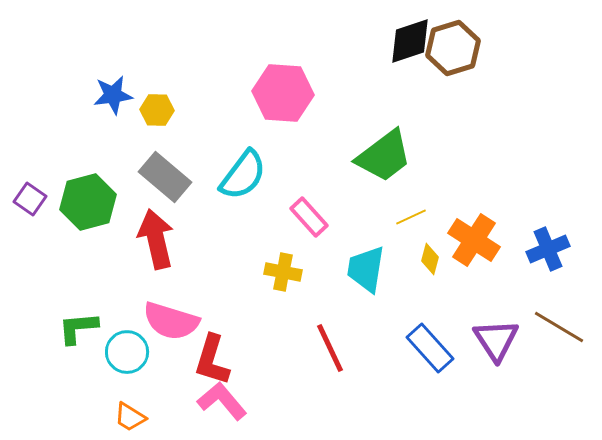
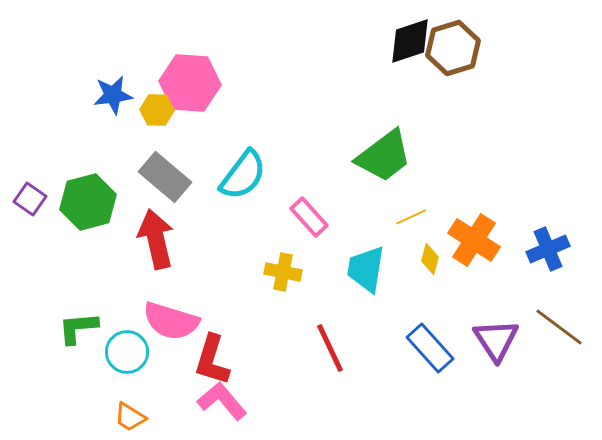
pink hexagon: moved 93 px left, 10 px up
brown line: rotated 6 degrees clockwise
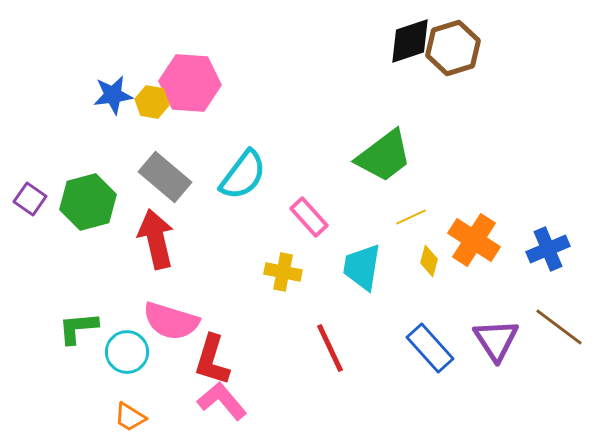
yellow hexagon: moved 5 px left, 8 px up; rotated 8 degrees clockwise
yellow diamond: moved 1 px left, 2 px down
cyan trapezoid: moved 4 px left, 2 px up
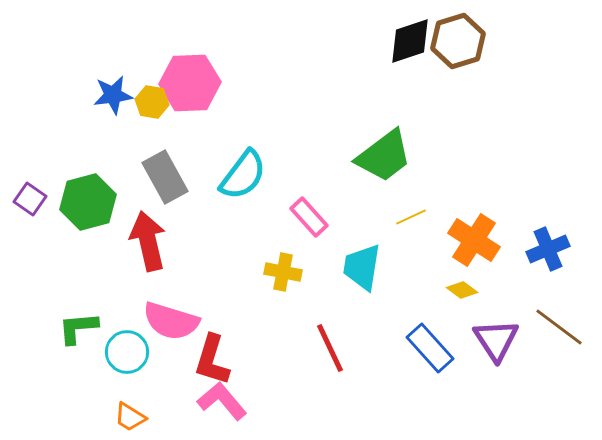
brown hexagon: moved 5 px right, 7 px up
pink hexagon: rotated 6 degrees counterclockwise
gray rectangle: rotated 21 degrees clockwise
red arrow: moved 8 px left, 2 px down
yellow diamond: moved 33 px right, 29 px down; rotated 68 degrees counterclockwise
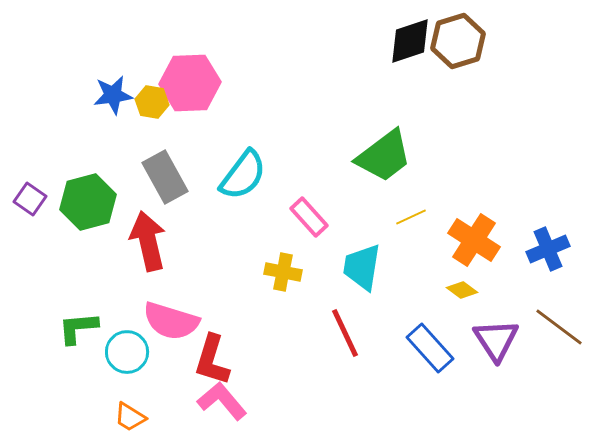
red line: moved 15 px right, 15 px up
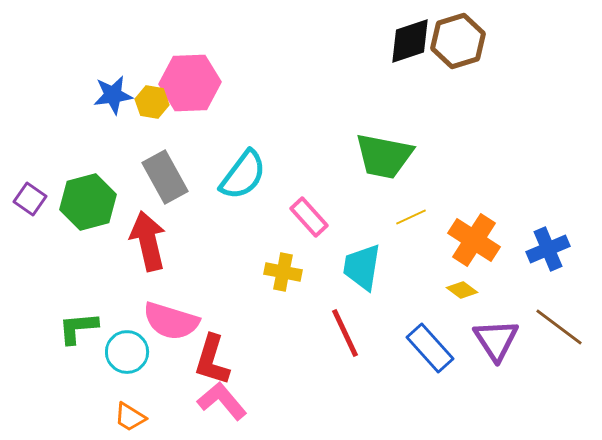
green trapezoid: rotated 48 degrees clockwise
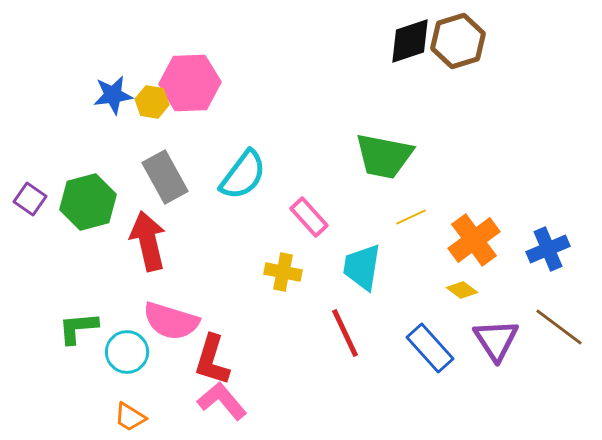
orange cross: rotated 21 degrees clockwise
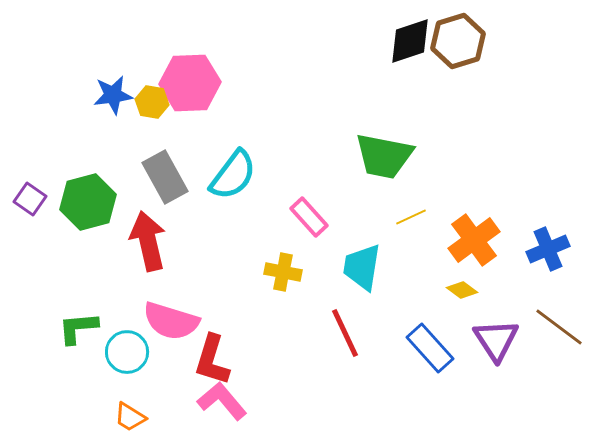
cyan semicircle: moved 10 px left
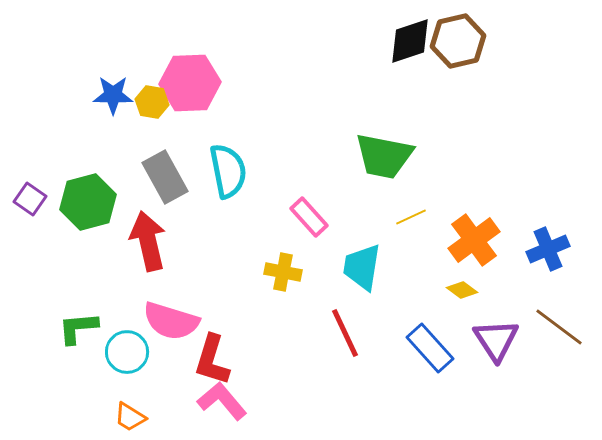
brown hexagon: rotated 4 degrees clockwise
blue star: rotated 9 degrees clockwise
cyan semicircle: moved 5 px left, 4 px up; rotated 48 degrees counterclockwise
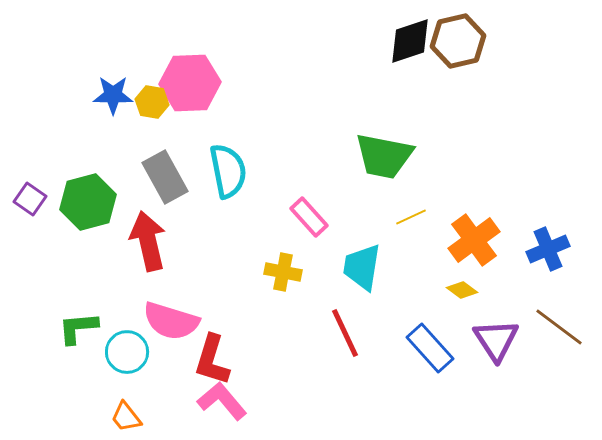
orange trapezoid: moved 4 px left; rotated 20 degrees clockwise
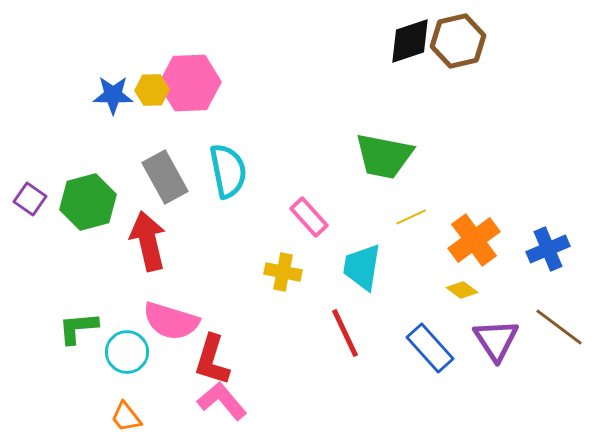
yellow hexagon: moved 12 px up; rotated 12 degrees counterclockwise
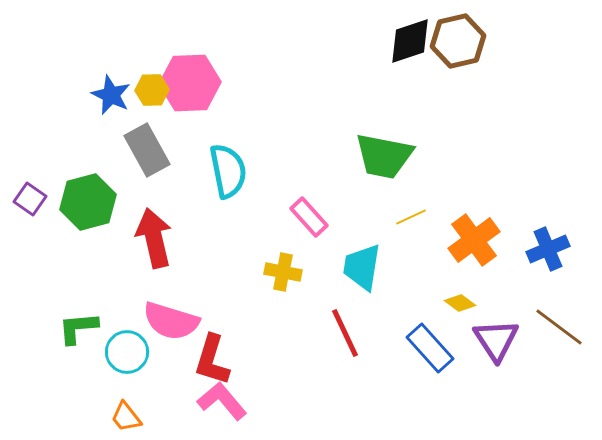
blue star: moved 2 px left; rotated 24 degrees clockwise
gray rectangle: moved 18 px left, 27 px up
red arrow: moved 6 px right, 3 px up
yellow diamond: moved 2 px left, 13 px down
